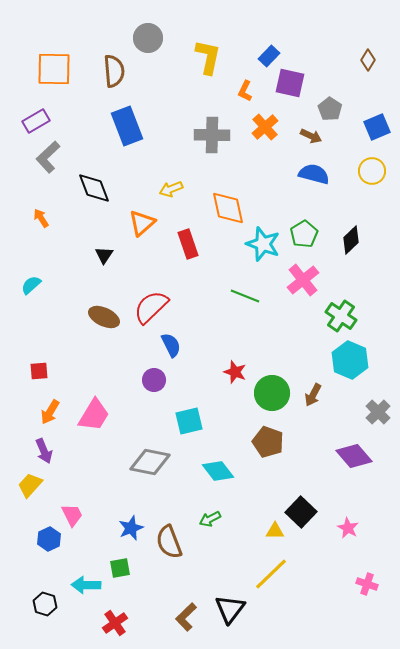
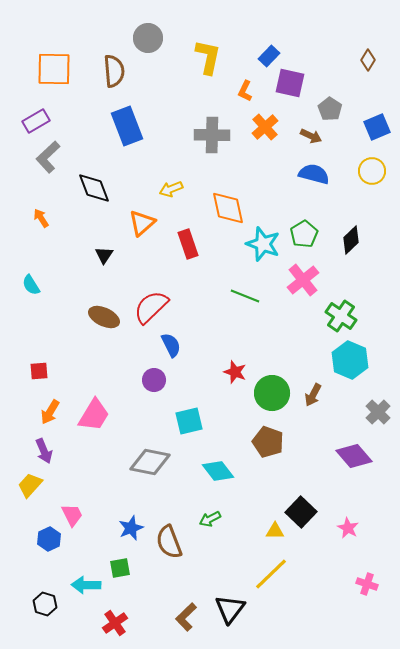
cyan semicircle at (31, 285): rotated 80 degrees counterclockwise
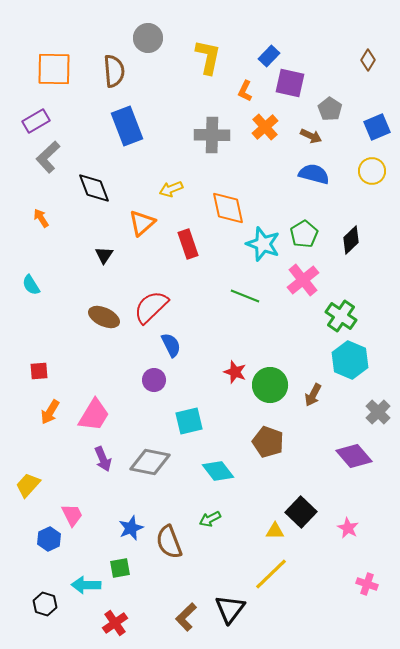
green circle at (272, 393): moved 2 px left, 8 px up
purple arrow at (44, 451): moved 59 px right, 8 px down
yellow trapezoid at (30, 485): moved 2 px left
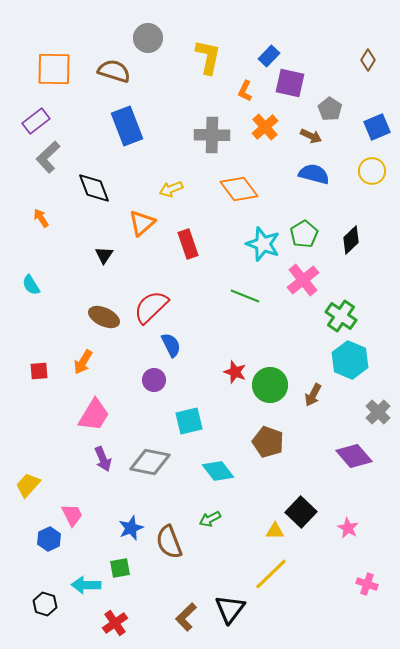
brown semicircle at (114, 71): rotated 68 degrees counterclockwise
purple rectangle at (36, 121): rotated 8 degrees counterclockwise
orange diamond at (228, 208): moved 11 px right, 19 px up; rotated 24 degrees counterclockwise
orange arrow at (50, 412): moved 33 px right, 50 px up
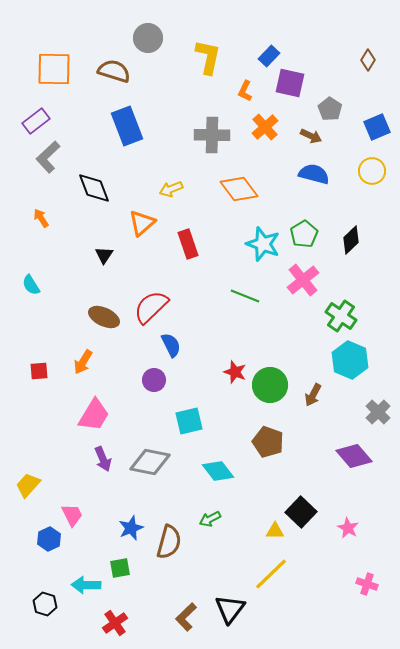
brown semicircle at (169, 542): rotated 144 degrees counterclockwise
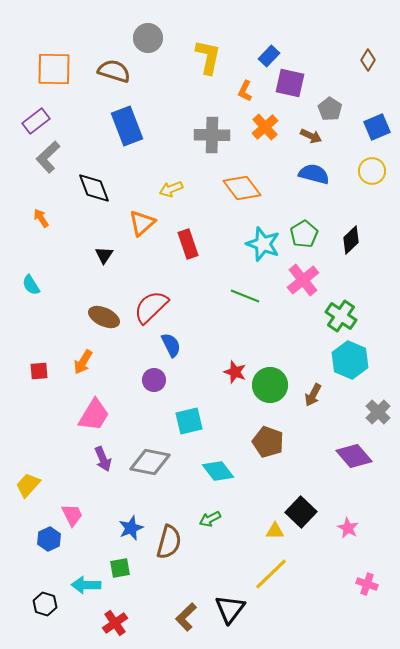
orange diamond at (239, 189): moved 3 px right, 1 px up
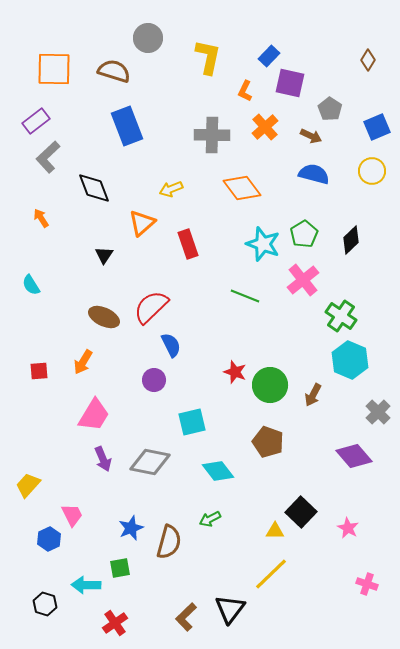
cyan square at (189, 421): moved 3 px right, 1 px down
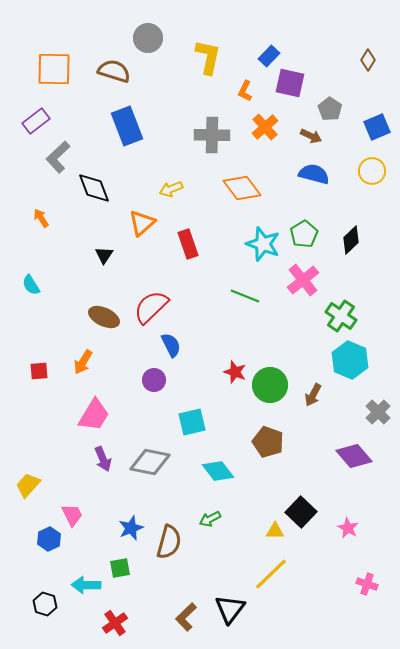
gray L-shape at (48, 157): moved 10 px right
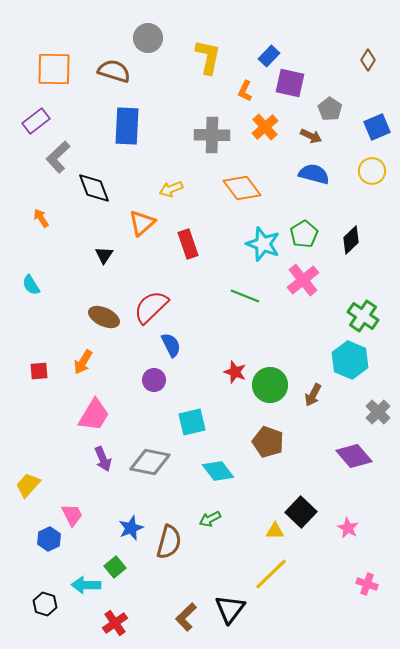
blue rectangle at (127, 126): rotated 24 degrees clockwise
green cross at (341, 316): moved 22 px right
green square at (120, 568): moved 5 px left, 1 px up; rotated 30 degrees counterclockwise
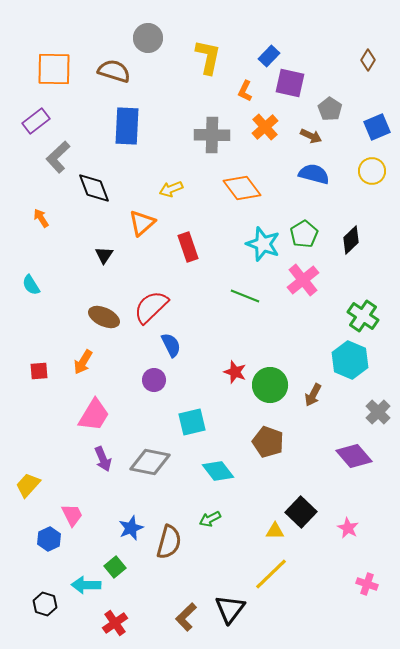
red rectangle at (188, 244): moved 3 px down
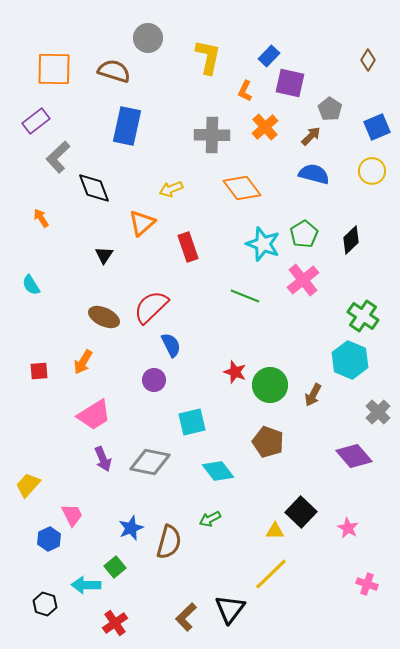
blue rectangle at (127, 126): rotated 9 degrees clockwise
brown arrow at (311, 136): rotated 70 degrees counterclockwise
pink trapezoid at (94, 415): rotated 27 degrees clockwise
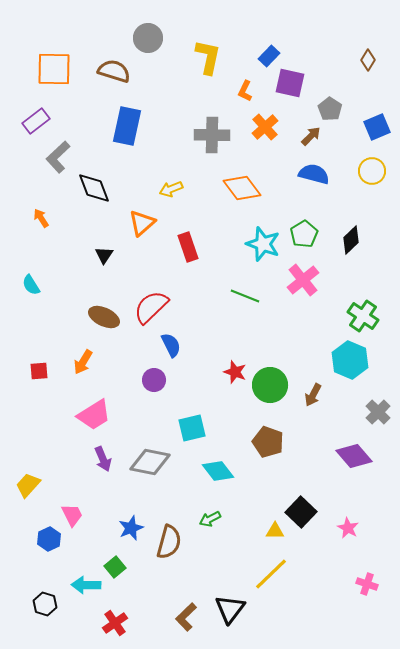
cyan square at (192, 422): moved 6 px down
